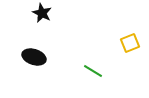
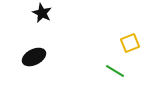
black ellipse: rotated 45 degrees counterclockwise
green line: moved 22 px right
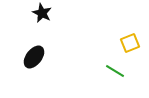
black ellipse: rotated 25 degrees counterclockwise
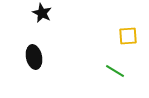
yellow square: moved 2 px left, 7 px up; rotated 18 degrees clockwise
black ellipse: rotated 50 degrees counterclockwise
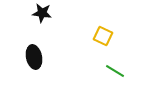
black star: rotated 18 degrees counterclockwise
yellow square: moved 25 px left; rotated 30 degrees clockwise
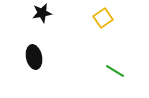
black star: rotated 18 degrees counterclockwise
yellow square: moved 18 px up; rotated 30 degrees clockwise
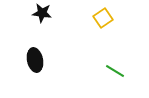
black star: rotated 18 degrees clockwise
black ellipse: moved 1 px right, 3 px down
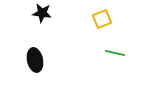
yellow square: moved 1 px left, 1 px down; rotated 12 degrees clockwise
green line: moved 18 px up; rotated 18 degrees counterclockwise
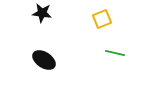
black ellipse: moved 9 px right; rotated 45 degrees counterclockwise
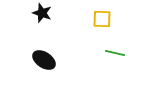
black star: rotated 12 degrees clockwise
yellow square: rotated 24 degrees clockwise
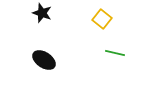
yellow square: rotated 36 degrees clockwise
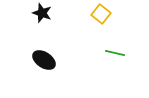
yellow square: moved 1 px left, 5 px up
